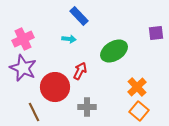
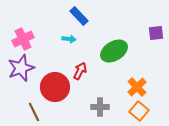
purple star: moved 2 px left; rotated 28 degrees clockwise
gray cross: moved 13 px right
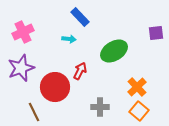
blue rectangle: moved 1 px right, 1 px down
pink cross: moved 7 px up
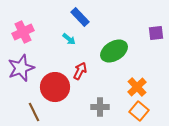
cyan arrow: rotated 32 degrees clockwise
